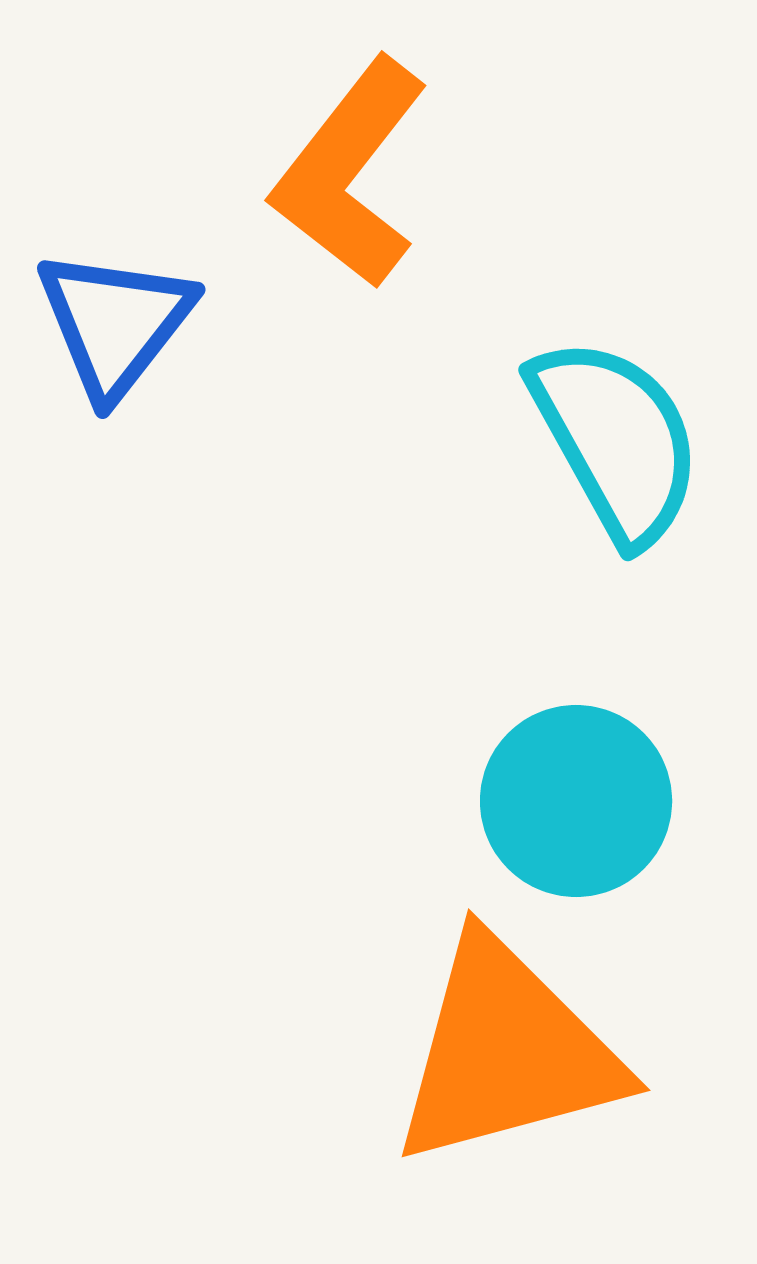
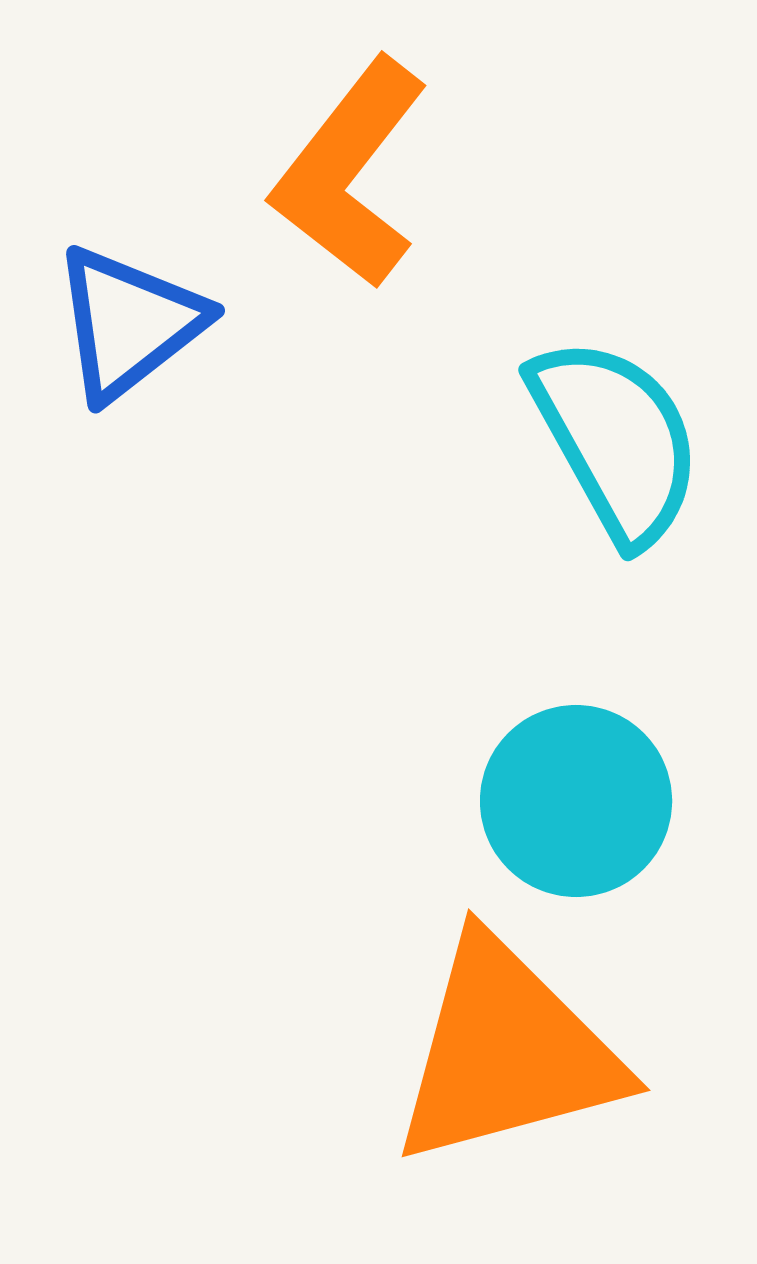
blue triangle: moved 14 px right; rotated 14 degrees clockwise
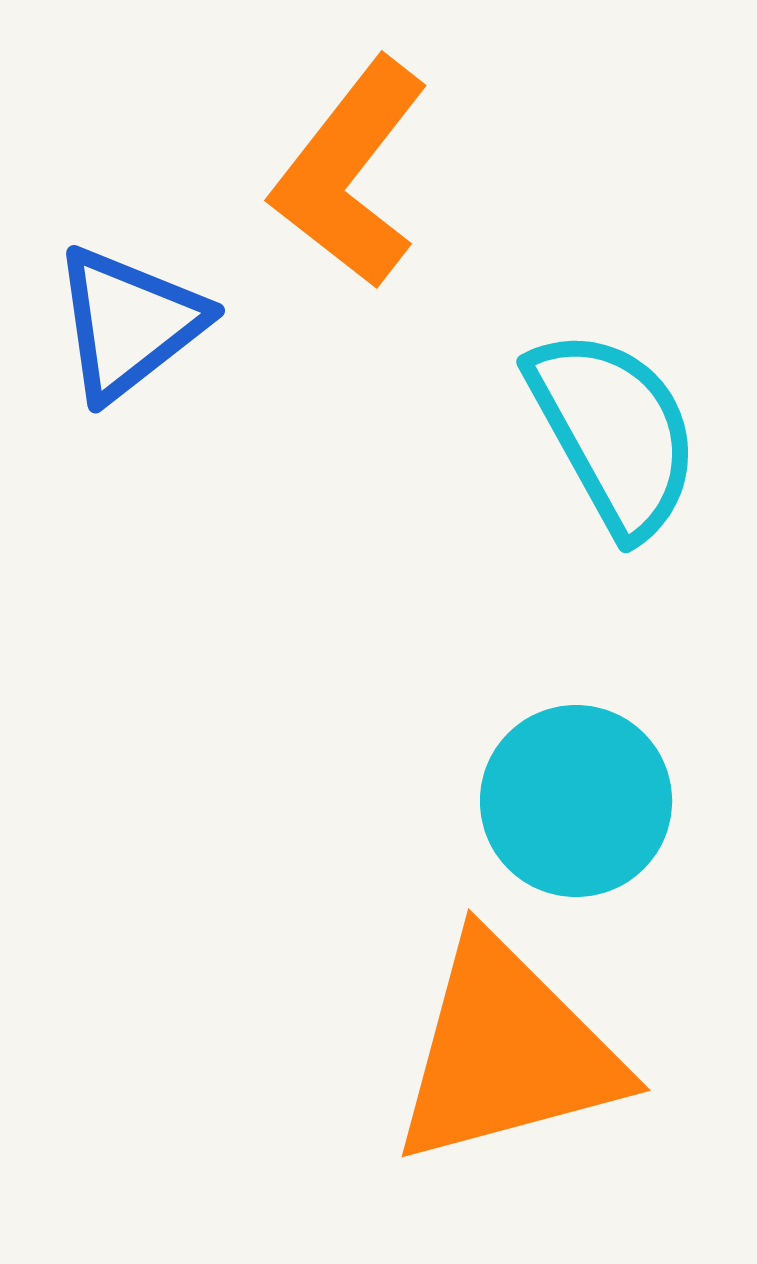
cyan semicircle: moved 2 px left, 8 px up
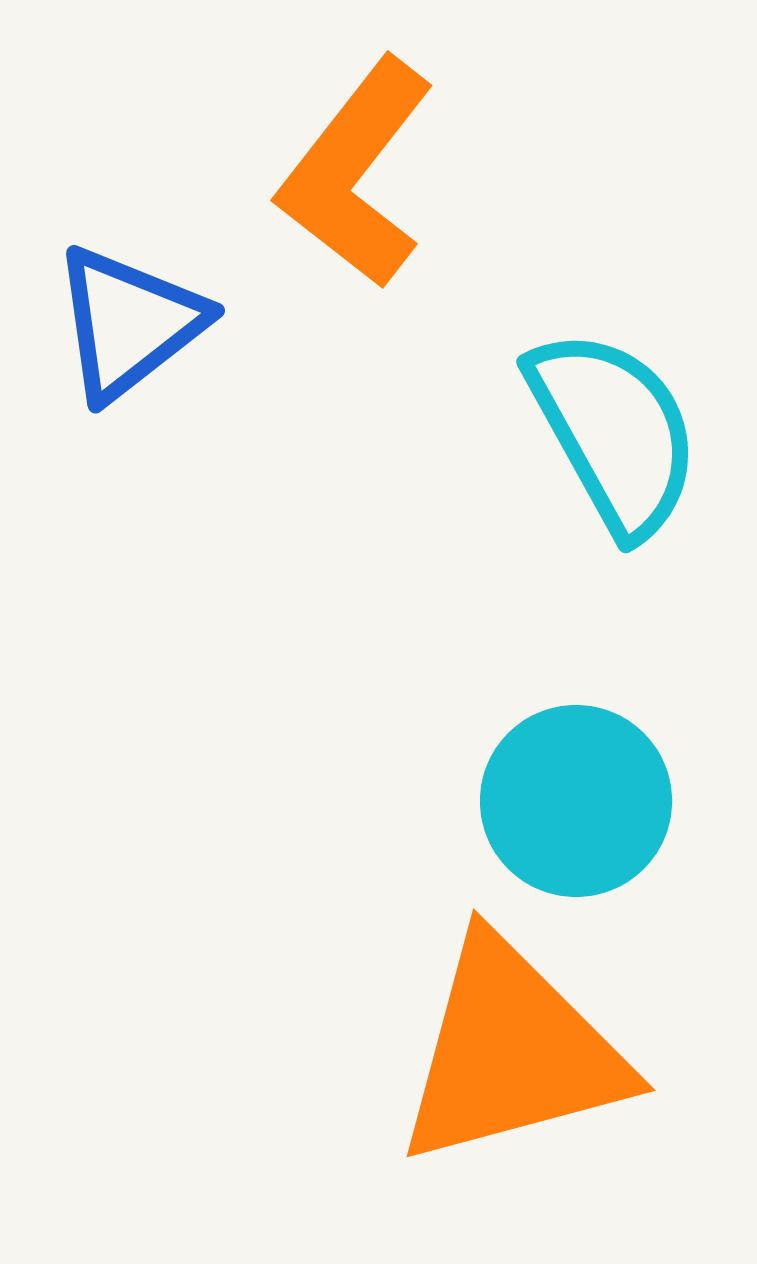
orange L-shape: moved 6 px right
orange triangle: moved 5 px right
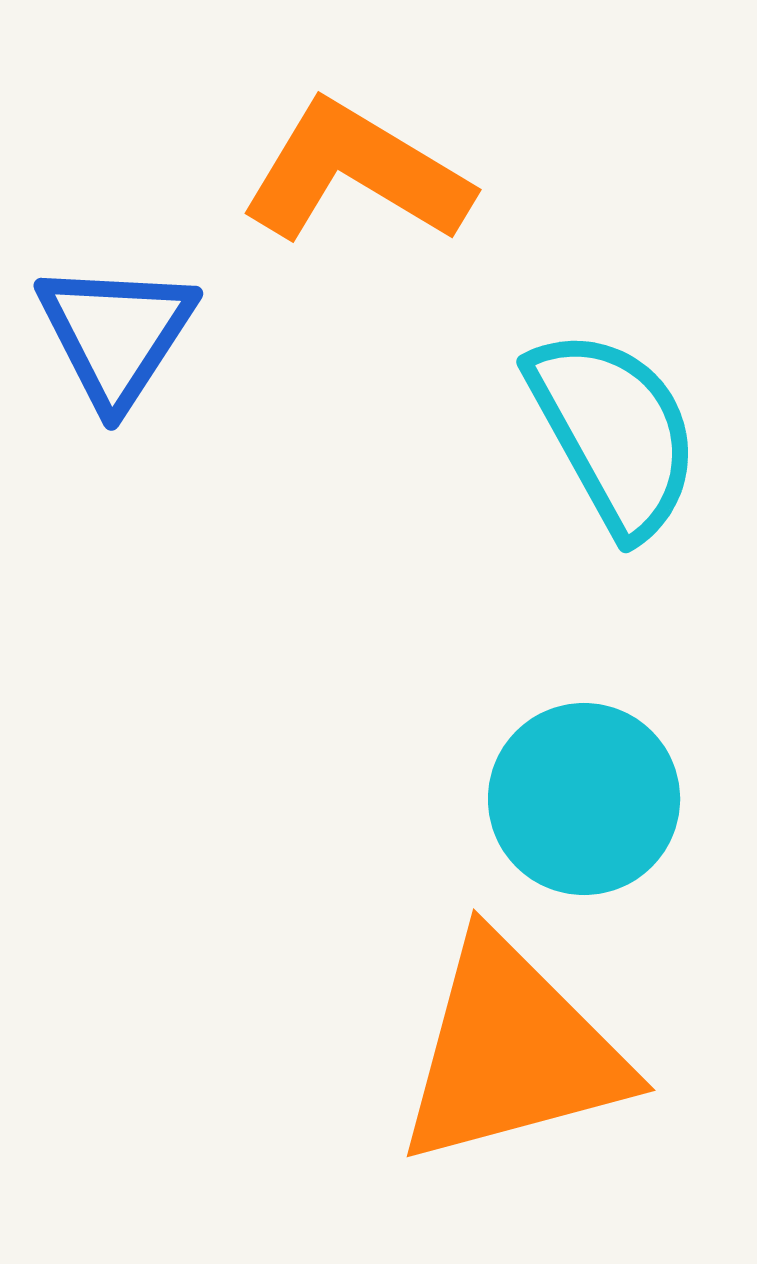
orange L-shape: rotated 83 degrees clockwise
blue triangle: moved 13 px left, 11 px down; rotated 19 degrees counterclockwise
cyan circle: moved 8 px right, 2 px up
